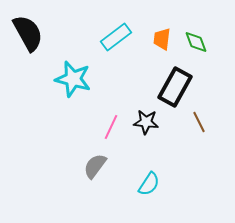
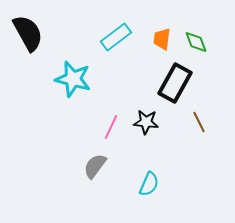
black rectangle: moved 4 px up
cyan semicircle: rotated 10 degrees counterclockwise
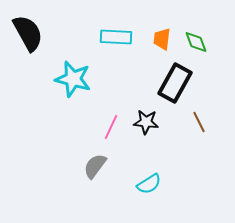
cyan rectangle: rotated 40 degrees clockwise
cyan semicircle: rotated 35 degrees clockwise
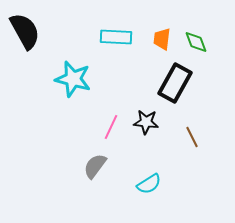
black semicircle: moved 3 px left, 2 px up
brown line: moved 7 px left, 15 px down
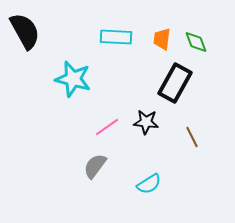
pink line: moved 4 px left; rotated 30 degrees clockwise
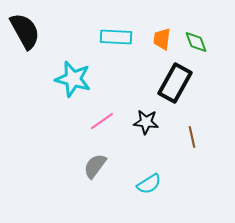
pink line: moved 5 px left, 6 px up
brown line: rotated 15 degrees clockwise
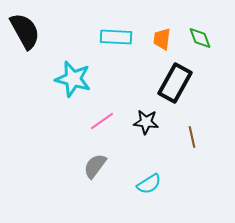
green diamond: moved 4 px right, 4 px up
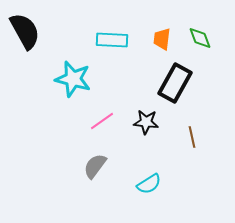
cyan rectangle: moved 4 px left, 3 px down
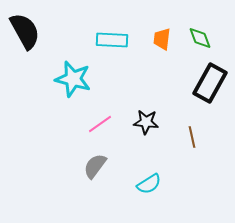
black rectangle: moved 35 px right
pink line: moved 2 px left, 3 px down
